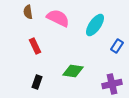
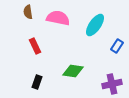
pink semicircle: rotated 15 degrees counterclockwise
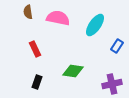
red rectangle: moved 3 px down
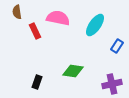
brown semicircle: moved 11 px left
red rectangle: moved 18 px up
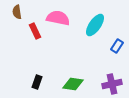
green diamond: moved 13 px down
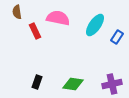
blue rectangle: moved 9 px up
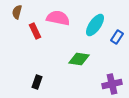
brown semicircle: rotated 24 degrees clockwise
green diamond: moved 6 px right, 25 px up
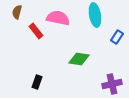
cyan ellipse: moved 10 px up; rotated 45 degrees counterclockwise
red rectangle: moved 1 px right; rotated 14 degrees counterclockwise
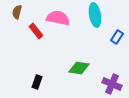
green diamond: moved 9 px down
purple cross: rotated 36 degrees clockwise
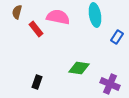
pink semicircle: moved 1 px up
red rectangle: moved 2 px up
purple cross: moved 2 px left
